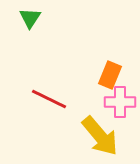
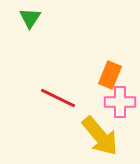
red line: moved 9 px right, 1 px up
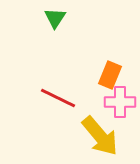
green triangle: moved 25 px right
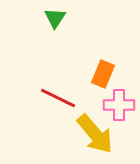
orange rectangle: moved 7 px left, 1 px up
pink cross: moved 1 px left, 3 px down
yellow arrow: moved 5 px left, 2 px up
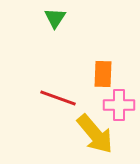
orange rectangle: rotated 20 degrees counterclockwise
red line: rotated 6 degrees counterclockwise
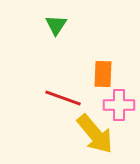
green triangle: moved 1 px right, 7 px down
red line: moved 5 px right
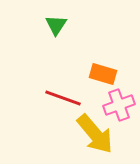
orange rectangle: rotated 76 degrees counterclockwise
pink cross: rotated 20 degrees counterclockwise
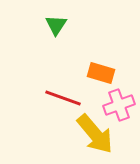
orange rectangle: moved 2 px left, 1 px up
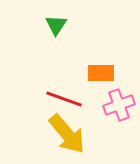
orange rectangle: rotated 16 degrees counterclockwise
red line: moved 1 px right, 1 px down
yellow arrow: moved 28 px left
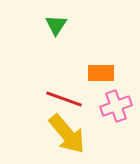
pink cross: moved 3 px left, 1 px down
